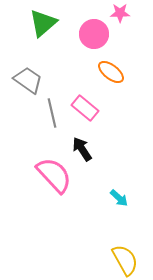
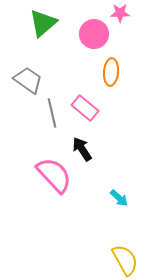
orange ellipse: rotated 56 degrees clockwise
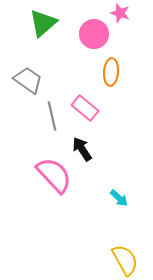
pink star: rotated 18 degrees clockwise
gray line: moved 3 px down
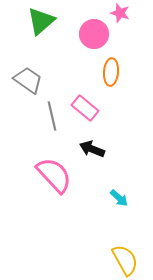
green triangle: moved 2 px left, 2 px up
black arrow: moved 10 px right; rotated 35 degrees counterclockwise
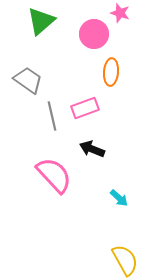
pink rectangle: rotated 60 degrees counterclockwise
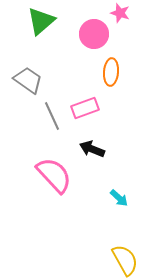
gray line: rotated 12 degrees counterclockwise
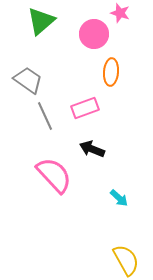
gray line: moved 7 px left
yellow semicircle: moved 1 px right
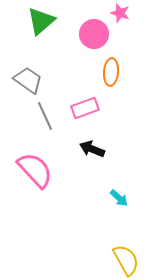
pink semicircle: moved 19 px left, 5 px up
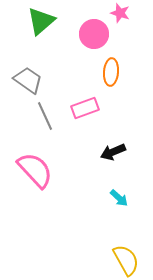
black arrow: moved 21 px right, 3 px down; rotated 45 degrees counterclockwise
